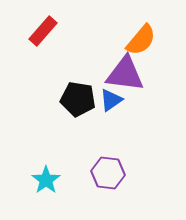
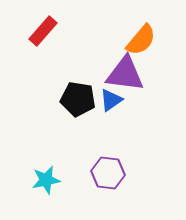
cyan star: rotated 24 degrees clockwise
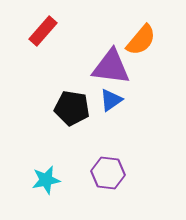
purple triangle: moved 14 px left, 7 px up
black pentagon: moved 6 px left, 9 px down
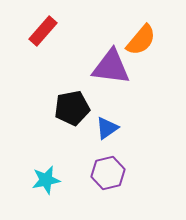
blue triangle: moved 4 px left, 28 px down
black pentagon: rotated 20 degrees counterclockwise
purple hexagon: rotated 20 degrees counterclockwise
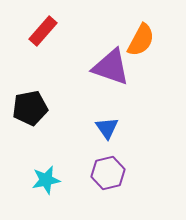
orange semicircle: rotated 12 degrees counterclockwise
purple triangle: rotated 12 degrees clockwise
black pentagon: moved 42 px left
blue triangle: rotated 30 degrees counterclockwise
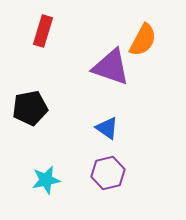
red rectangle: rotated 24 degrees counterclockwise
orange semicircle: moved 2 px right
blue triangle: rotated 20 degrees counterclockwise
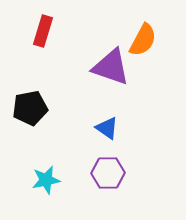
purple hexagon: rotated 12 degrees clockwise
